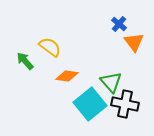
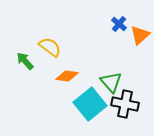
orange triangle: moved 6 px right, 7 px up; rotated 25 degrees clockwise
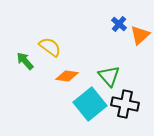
green triangle: moved 2 px left, 6 px up
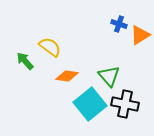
blue cross: rotated 21 degrees counterclockwise
orange triangle: rotated 10 degrees clockwise
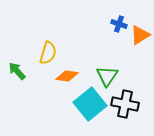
yellow semicircle: moved 2 px left, 6 px down; rotated 70 degrees clockwise
green arrow: moved 8 px left, 10 px down
green triangle: moved 2 px left; rotated 15 degrees clockwise
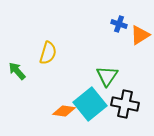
orange diamond: moved 3 px left, 35 px down
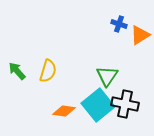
yellow semicircle: moved 18 px down
cyan square: moved 8 px right, 1 px down
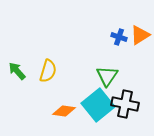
blue cross: moved 13 px down
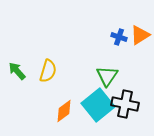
orange diamond: rotated 45 degrees counterclockwise
